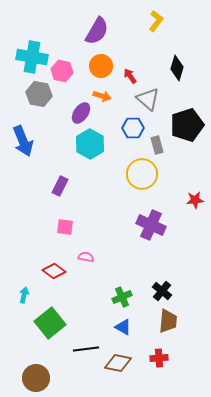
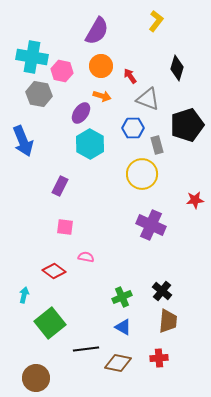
gray triangle: rotated 20 degrees counterclockwise
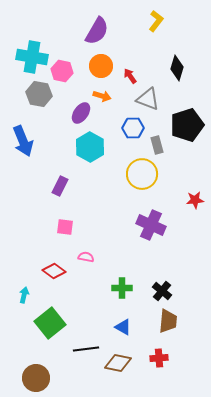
cyan hexagon: moved 3 px down
green cross: moved 9 px up; rotated 24 degrees clockwise
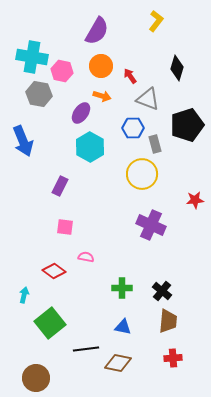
gray rectangle: moved 2 px left, 1 px up
blue triangle: rotated 18 degrees counterclockwise
red cross: moved 14 px right
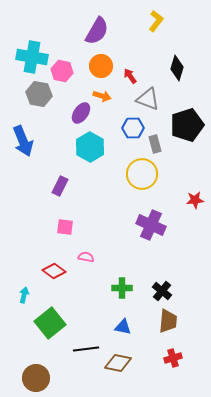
red cross: rotated 12 degrees counterclockwise
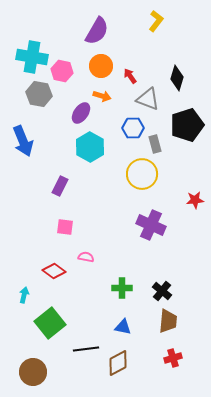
black diamond: moved 10 px down
brown diamond: rotated 40 degrees counterclockwise
brown circle: moved 3 px left, 6 px up
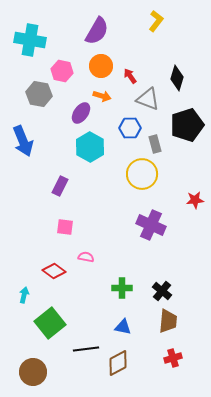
cyan cross: moved 2 px left, 17 px up
blue hexagon: moved 3 px left
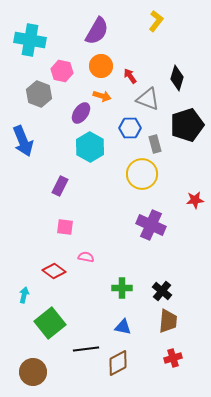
gray hexagon: rotated 10 degrees clockwise
